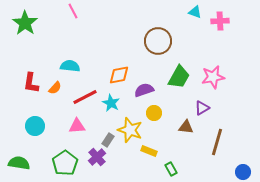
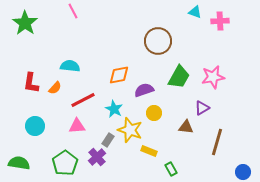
red line: moved 2 px left, 3 px down
cyan star: moved 3 px right, 6 px down
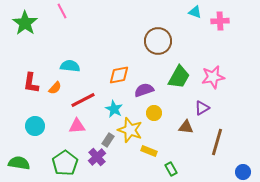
pink line: moved 11 px left
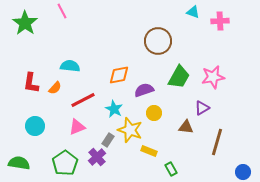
cyan triangle: moved 2 px left
pink triangle: moved 1 px down; rotated 18 degrees counterclockwise
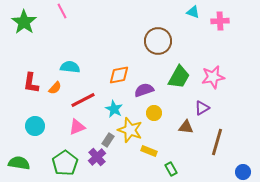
green star: moved 1 px left, 1 px up
cyan semicircle: moved 1 px down
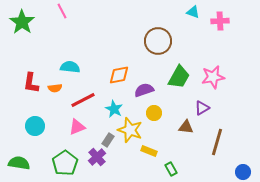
green star: moved 2 px left
orange semicircle: rotated 40 degrees clockwise
